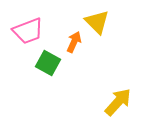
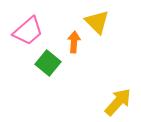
pink trapezoid: rotated 20 degrees counterclockwise
orange arrow: rotated 20 degrees counterclockwise
green square: rotated 10 degrees clockwise
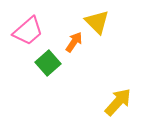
orange arrow: rotated 30 degrees clockwise
green square: rotated 10 degrees clockwise
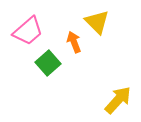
orange arrow: rotated 55 degrees counterclockwise
yellow arrow: moved 2 px up
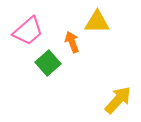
yellow triangle: rotated 44 degrees counterclockwise
orange arrow: moved 2 px left
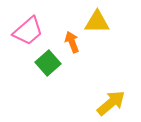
yellow arrow: moved 7 px left, 3 px down; rotated 8 degrees clockwise
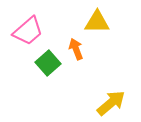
orange arrow: moved 4 px right, 7 px down
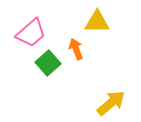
pink trapezoid: moved 3 px right, 2 px down
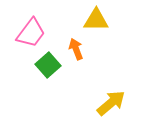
yellow triangle: moved 1 px left, 2 px up
pink trapezoid: rotated 12 degrees counterclockwise
green square: moved 2 px down
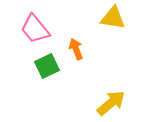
yellow triangle: moved 17 px right, 2 px up; rotated 8 degrees clockwise
pink trapezoid: moved 4 px right, 4 px up; rotated 104 degrees clockwise
green square: moved 1 px left, 1 px down; rotated 15 degrees clockwise
